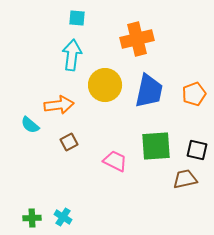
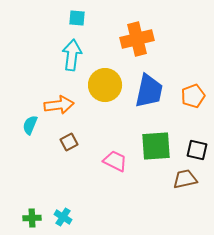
orange pentagon: moved 1 px left, 2 px down
cyan semicircle: rotated 72 degrees clockwise
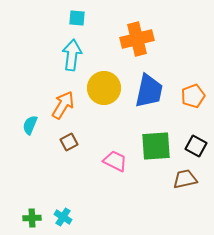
yellow circle: moved 1 px left, 3 px down
orange arrow: moved 4 px right; rotated 52 degrees counterclockwise
black square: moved 1 px left, 4 px up; rotated 15 degrees clockwise
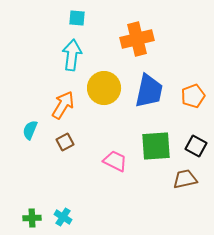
cyan semicircle: moved 5 px down
brown square: moved 4 px left
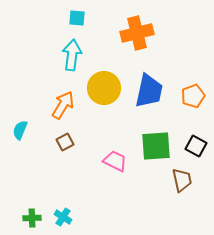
orange cross: moved 6 px up
cyan semicircle: moved 10 px left
brown trapezoid: moved 3 px left, 1 px down; rotated 90 degrees clockwise
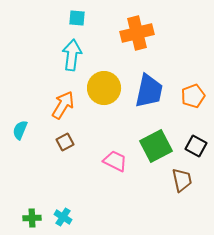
green square: rotated 24 degrees counterclockwise
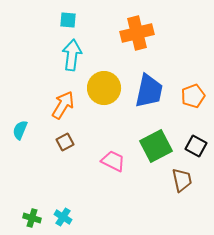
cyan square: moved 9 px left, 2 px down
pink trapezoid: moved 2 px left
green cross: rotated 18 degrees clockwise
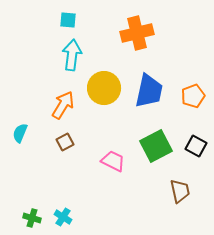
cyan semicircle: moved 3 px down
brown trapezoid: moved 2 px left, 11 px down
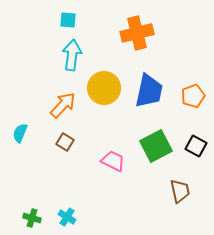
orange arrow: rotated 12 degrees clockwise
brown square: rotated 30 degrees counterclockwise
cyan cross: moved 4 px right
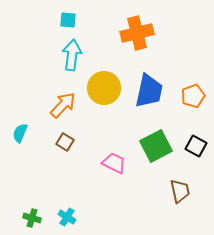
pink trapezoid: moved 1 px right, 2 px down
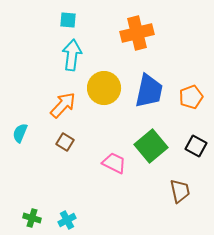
orange pentagon: moved 2 px left, 1 px down
green square: moved 5 px left; rotated 12 degrees counterclockwise
cyan cross: moved 3 px down; rotated 30 degrees clockwise
